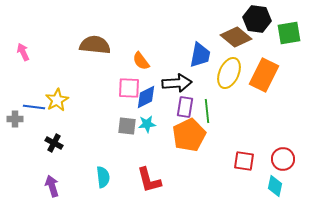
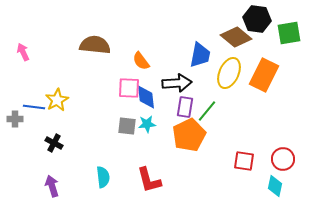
blue diamond: rotated 70 degrees counterclockwise
green line: rotated 45 degrees clockwise
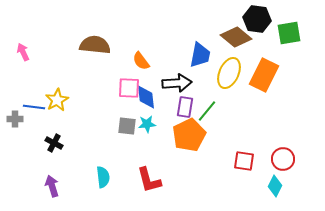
cyan diamond: rotated 15 degrees clockwise
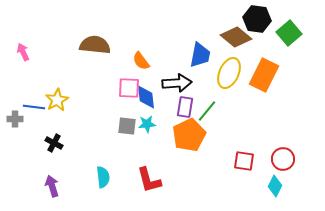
green square: rotated 30 degrees counterclockwise
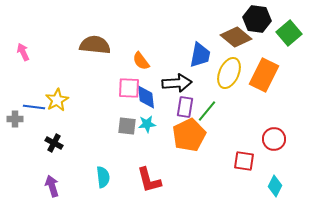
red circle: moved 9 px left, 20 px up
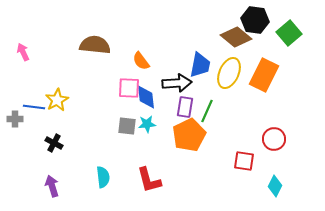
black hexagon: moved 2 px left, 1 px down
blue trapezoid: moved 10 px down
green line: rotated 15 degrees counterclockwise
